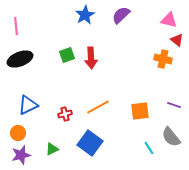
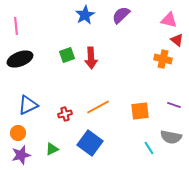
gray semicircle: rotated 40 degrees counterclockwise
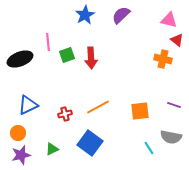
pink line: moved 32 px right, 16 px down
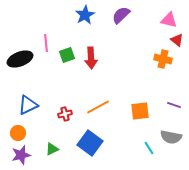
pink line: moved 2 px left, 1 px down
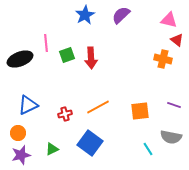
cyan line: moved 1 px left, 1 px down
